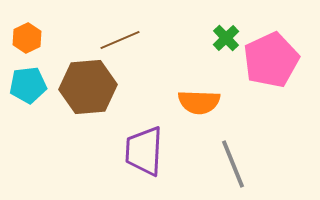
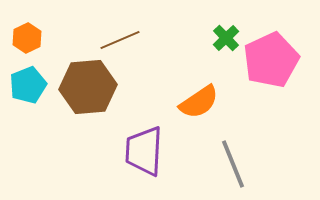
cyan pentagon: rotated 15 degrees counterclockwise
orange semicircle: rotated 36 degrees counterclockwise
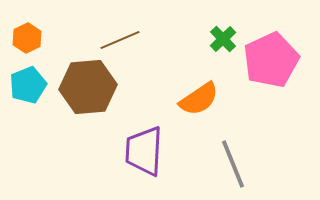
green cross: moved 3 px left, 1 px down
orange semicircle: moved 3 px up
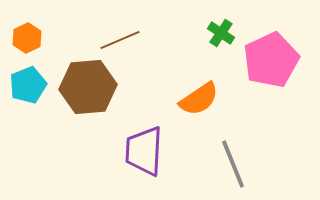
green cross: moved 2 px left, 6 px up; rotated 12 degrees counterclockwise
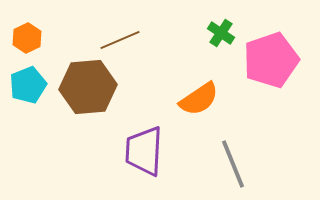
pink pentagon: rotated 6 degrees clockwise
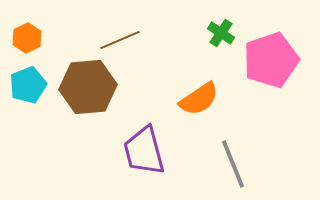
purple trapezoid: rotated 18 degrees counterclockwise
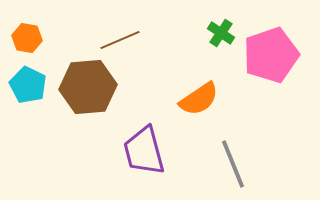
orange hexagon: rotated 24 degrees counterclockwise
pink pentagon: moved 5 px up
cyan pentagon: rotated 24 degrees counterclockwise
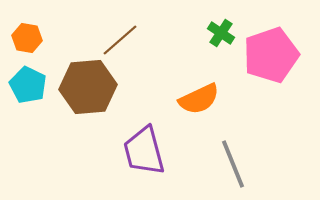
brown line: rotated 18 degrees counterclockwise
orange semicircle: rotated 9 degrees clockwise
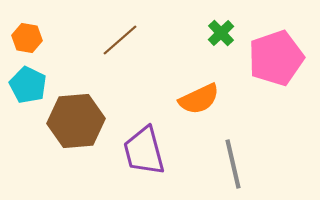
green cross: rotated 12 degrees clockwise
pink pentagon: moved 5 px right, 3 px down
brown hexagon: moved 12 px left, 34 px down
gray line: rotated 9 degrees clockwise
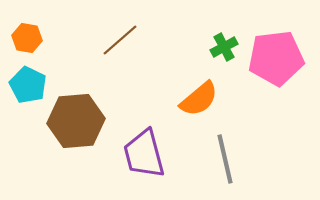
green cross: moved 3 px right, 14 px down; rotated 16 degrees clockwise
pink pentagon: rotated 12 degrees clockwise
orange semicircle: rotated 15 degrees counterclockwise
purple trapezoid: moved 3 px down
gray line: moved 8 px left, 5 px up
